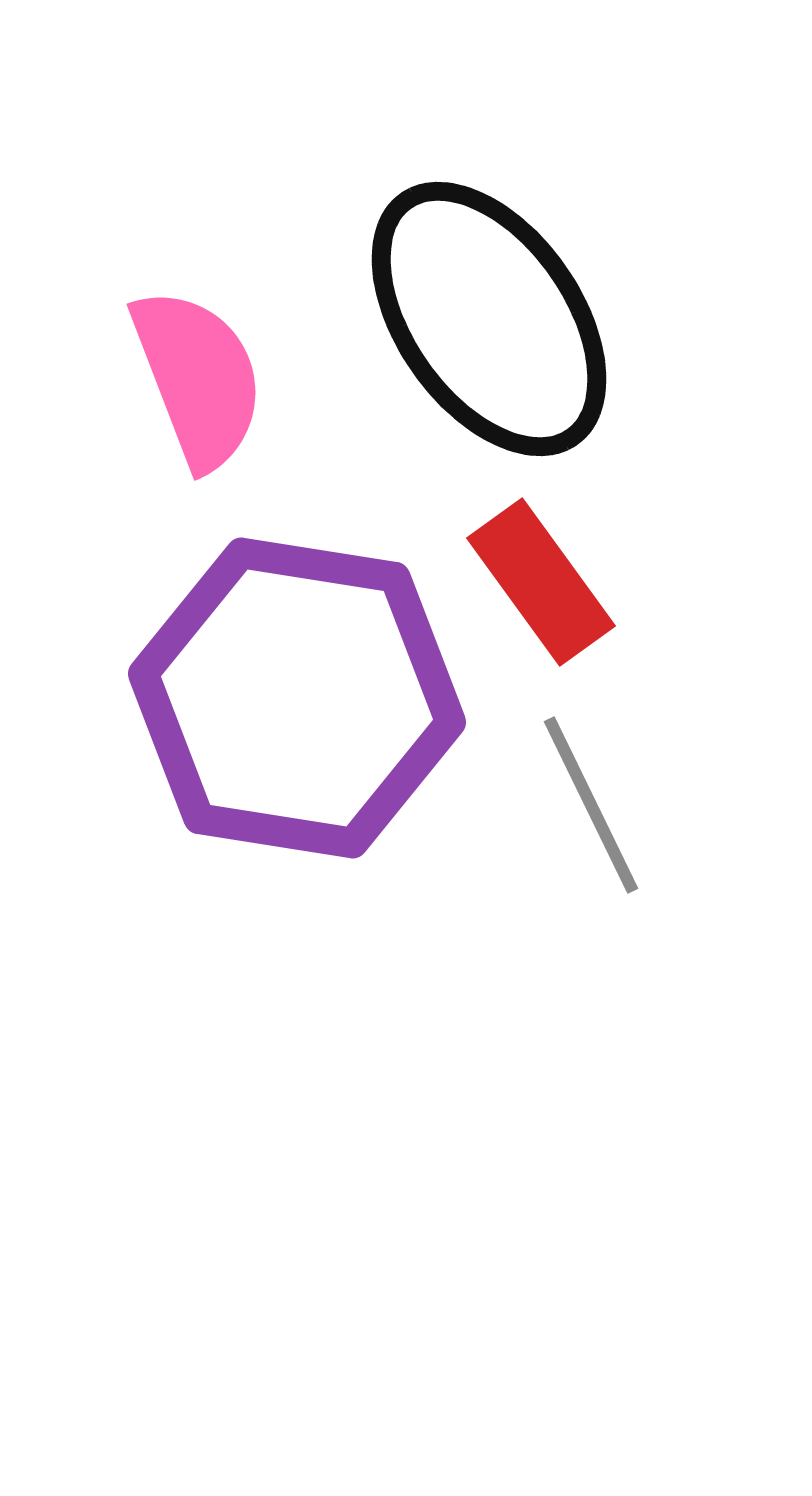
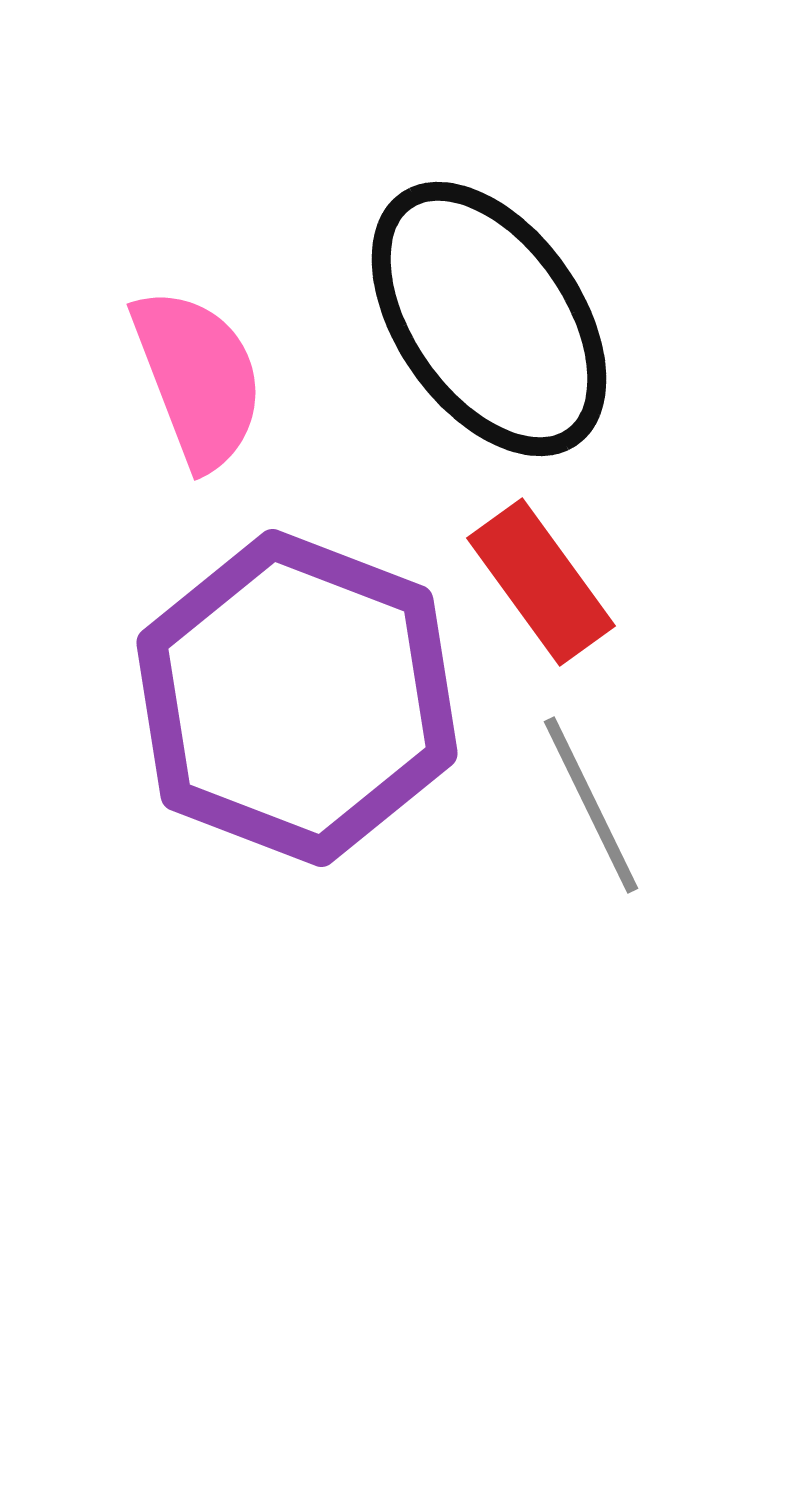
purple hexagon: rotated 12 degrees clockwise
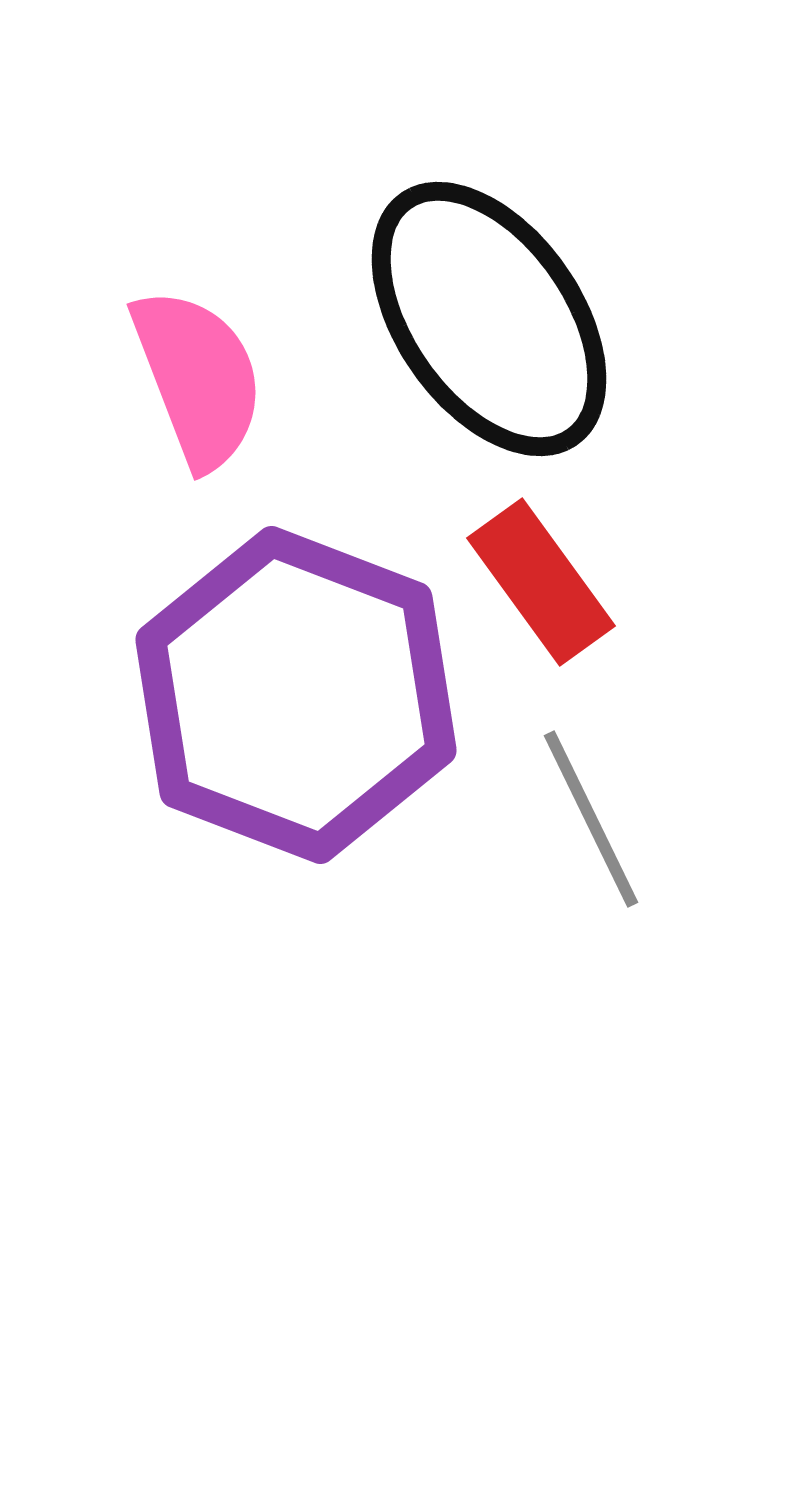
purple hexagon: moved 1 px left, 3 px up
gray line: moved 14 px down
